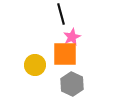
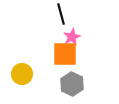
yellow circle: moved 13 px left, 9 px down
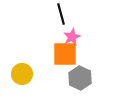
gray hexagon: moved 8 px right, 6 px up
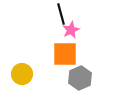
pink star: moved 1 px left, 7 px up
gray hexagon: rotated 10 degrees clockwise
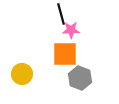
pink star: rotated 24 degrees clockwise
gray hexagon: rotated 15 degrees counterclockwise
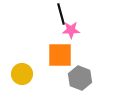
orange square: moved 5 px left, 1 px down
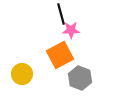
orange square: rotated 28 degrees counterclockwise
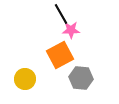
black line: rotated 15 degrees counterclockwise
yellow circle: moved 3 px right, 5 px down
gray hexagon: moved 1 px right; rotated 15 degrees counterclockwise
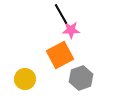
gray hexagon: rotated 25 degrees counterclockwise
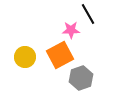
black line: moved 27 px right
yellow circle: moved 22 px up
